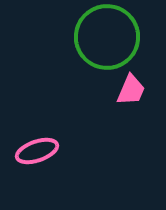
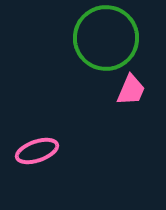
green circle: moved 1 px left, 1 px down
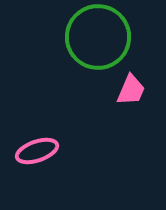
green circle: moved 8 px left, 1 px up
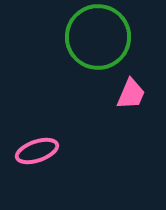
pink trapezoid: moved 4 px down
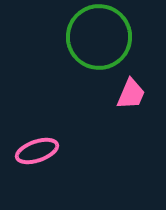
green circle: moved 1 px right
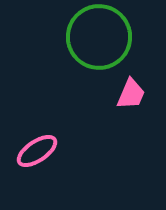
pink ellipse: rotated 15 degrees counterclockwise
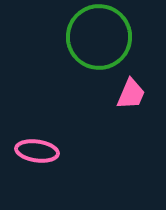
pink ellipse: rotated 42 degrees clockwise
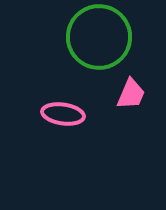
pink ellipse: moved 26 px right, 37 px up
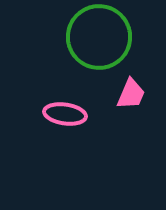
pink ellipse: moved 2 px right
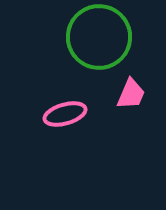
pink ellipse: rotated 24 degrees counterclockwise
